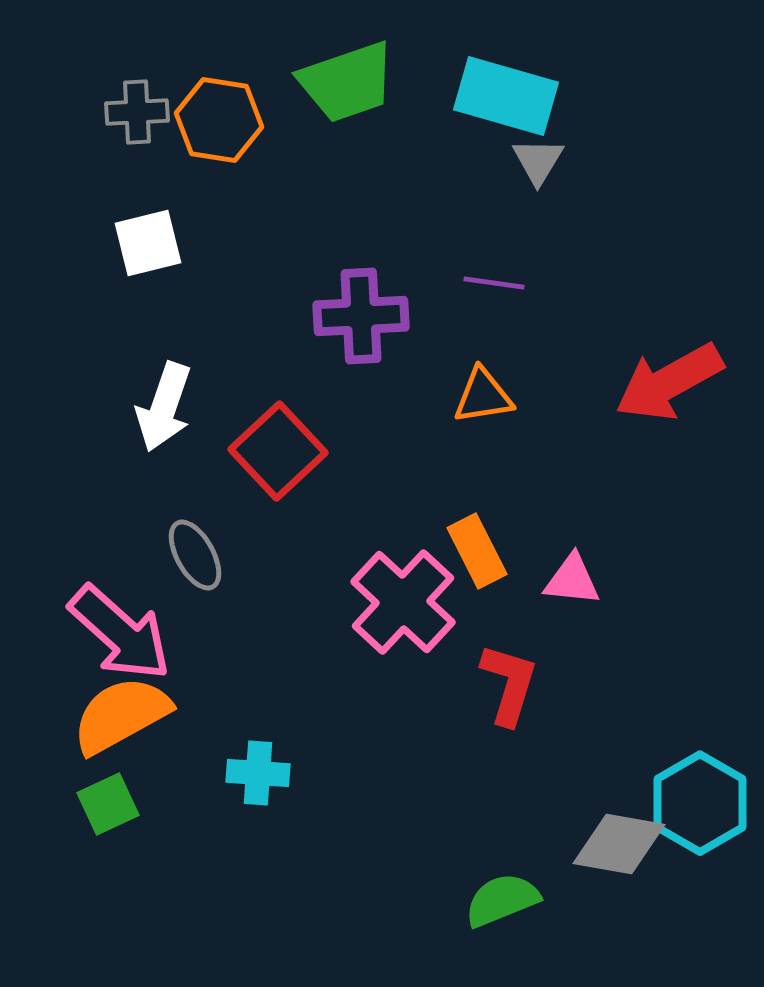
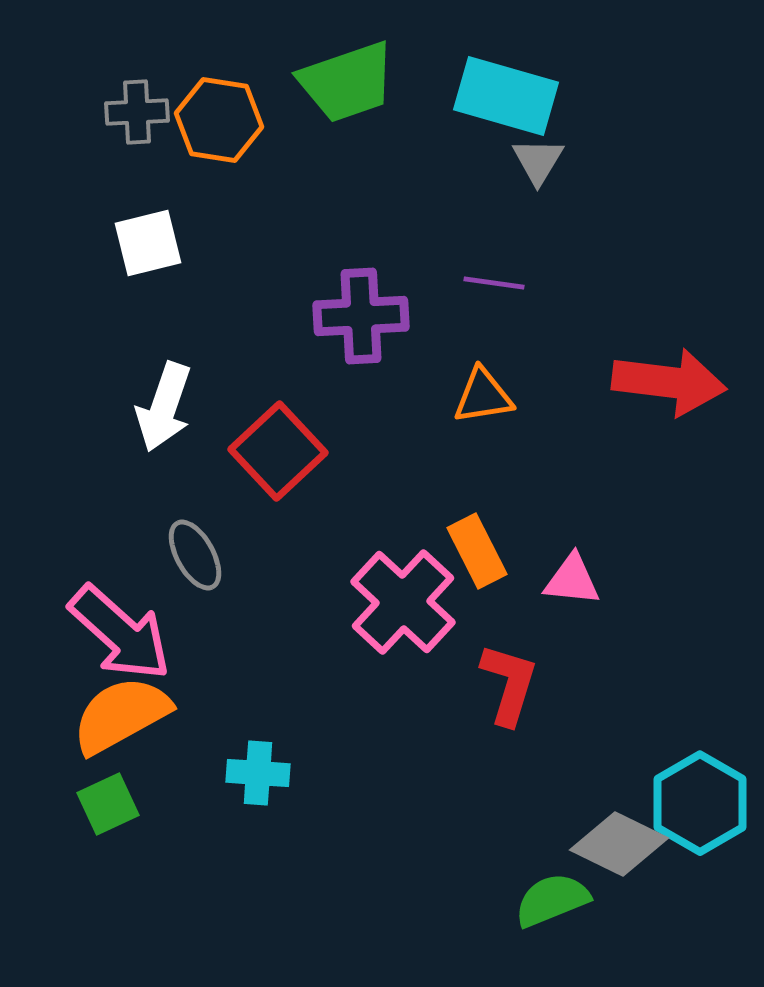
red arrow: rotated 144 degrees counterclockwise
gray diamond: rotated 16 degrees clockwise
green semicircle: moved 50 px right
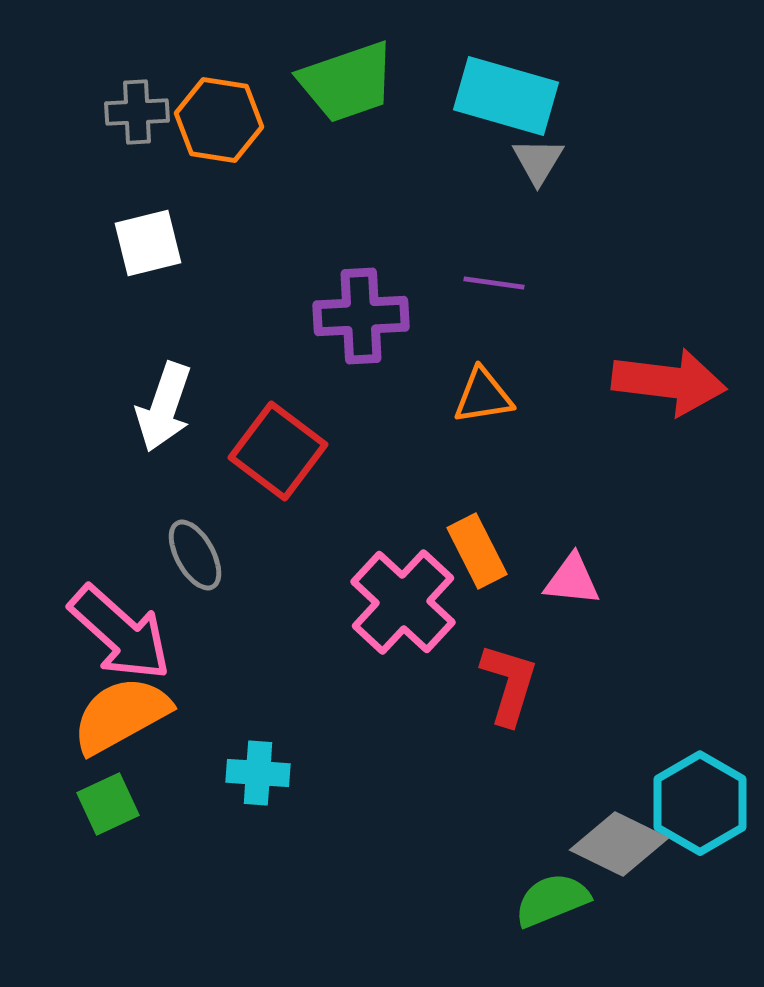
red square: rotated 10 degrees counterclockwise
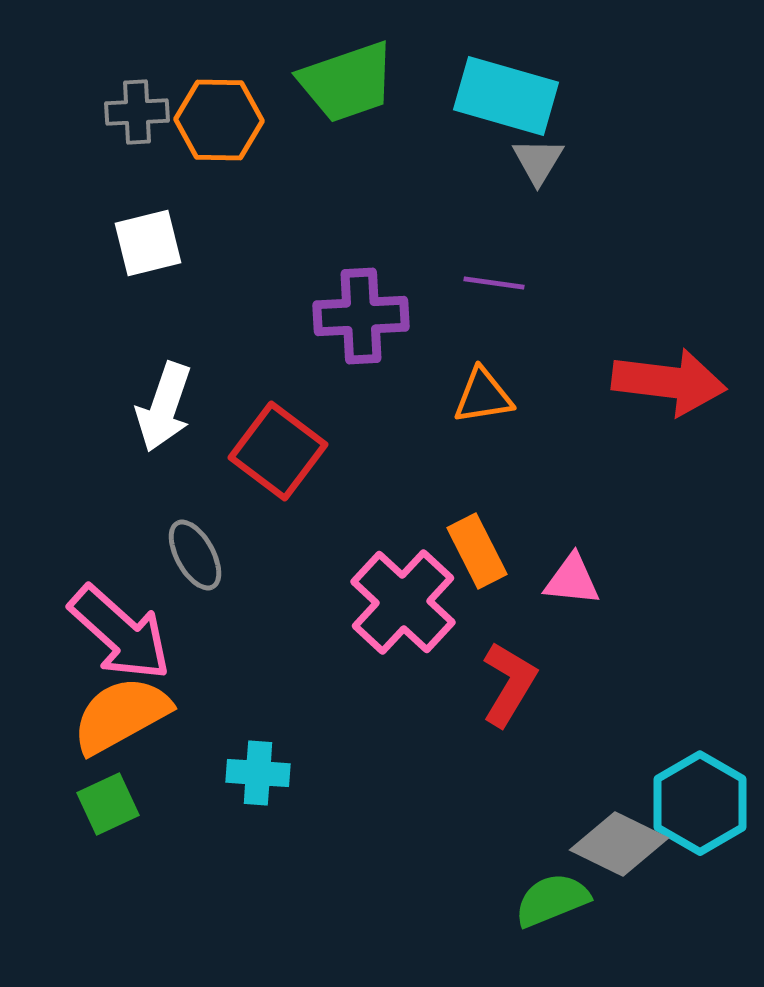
orange hexagon: rotated 8 degrees counterclockwise
red L-shape: rotated 14 degrees clockwise
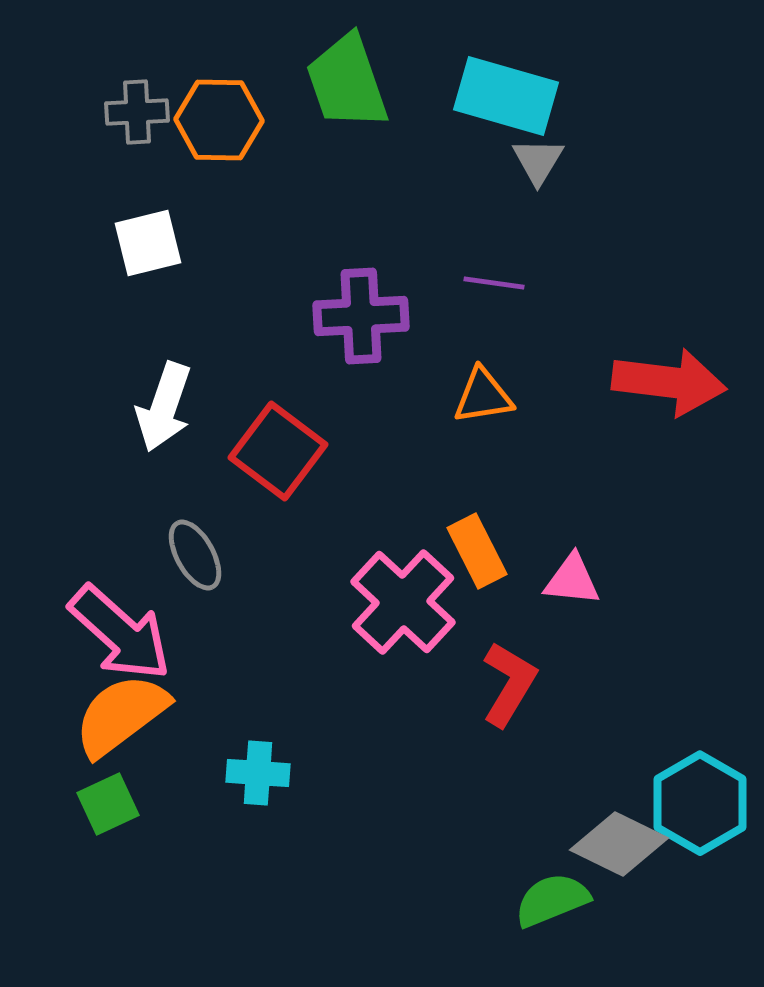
green trapezoid: rotated 90 degrees clockwise
orange semicircle: rotated 8 degrees counterclockwise
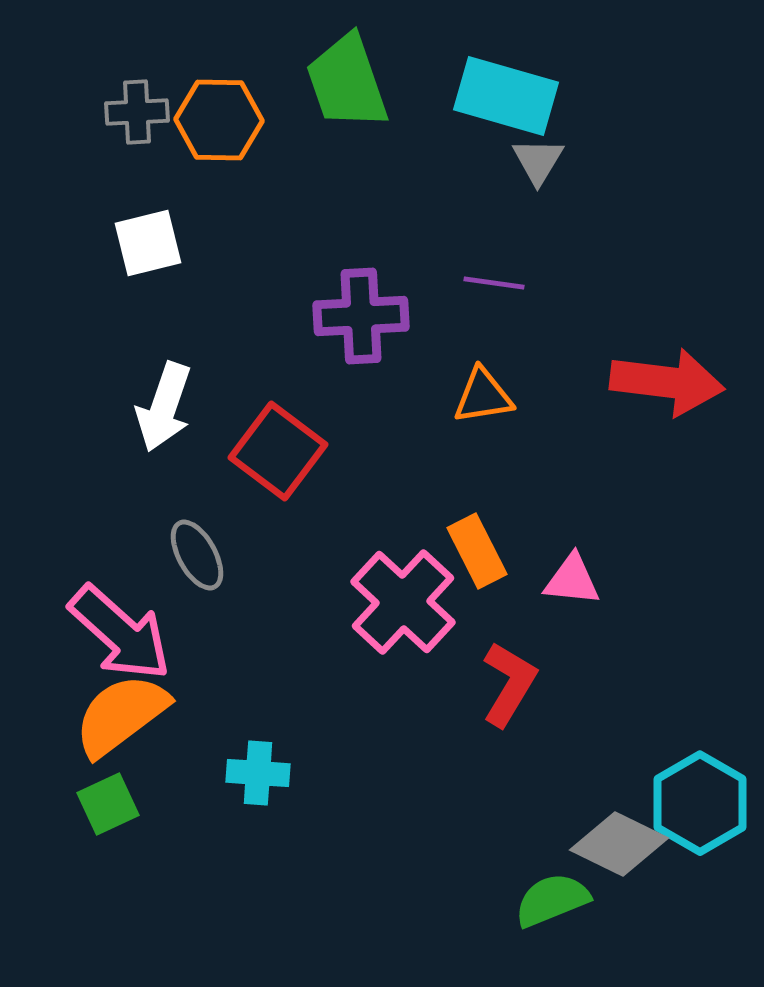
red arrow: moved 2 px left
gray ellipse: moved 2 px right
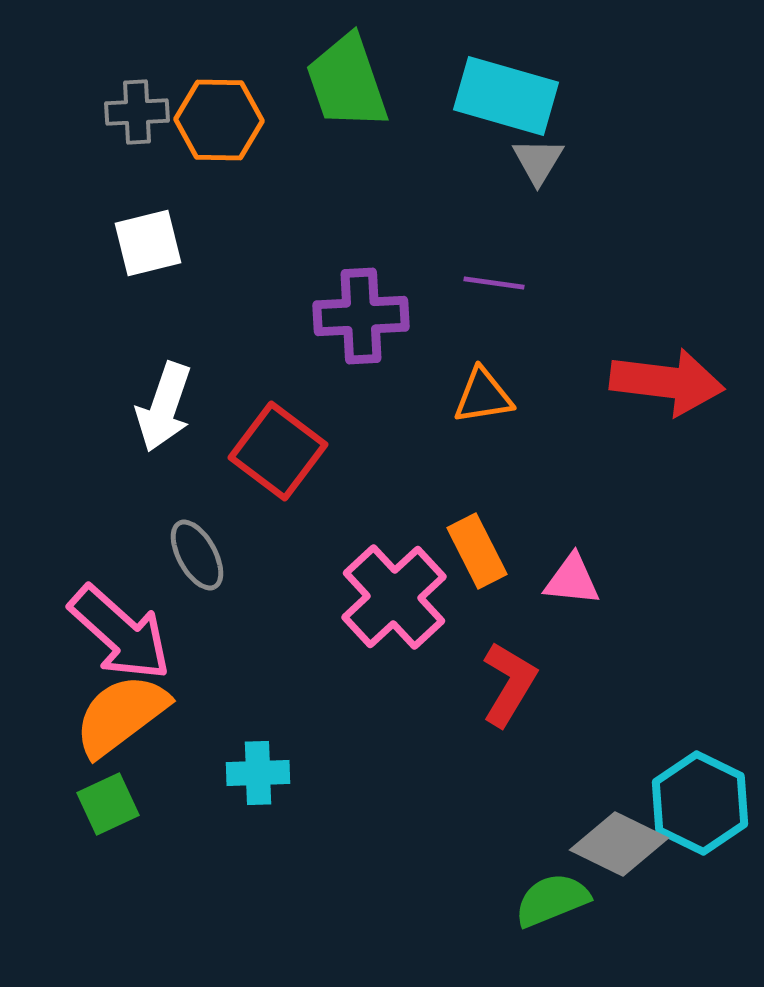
pink cross: moved 9 px left, 5 px up; rotated 4 degrees clockwise
cyan cross: rotated 6 degrees counterclockwise
cyan hexagon: rotated 4 degrees counterclockwise
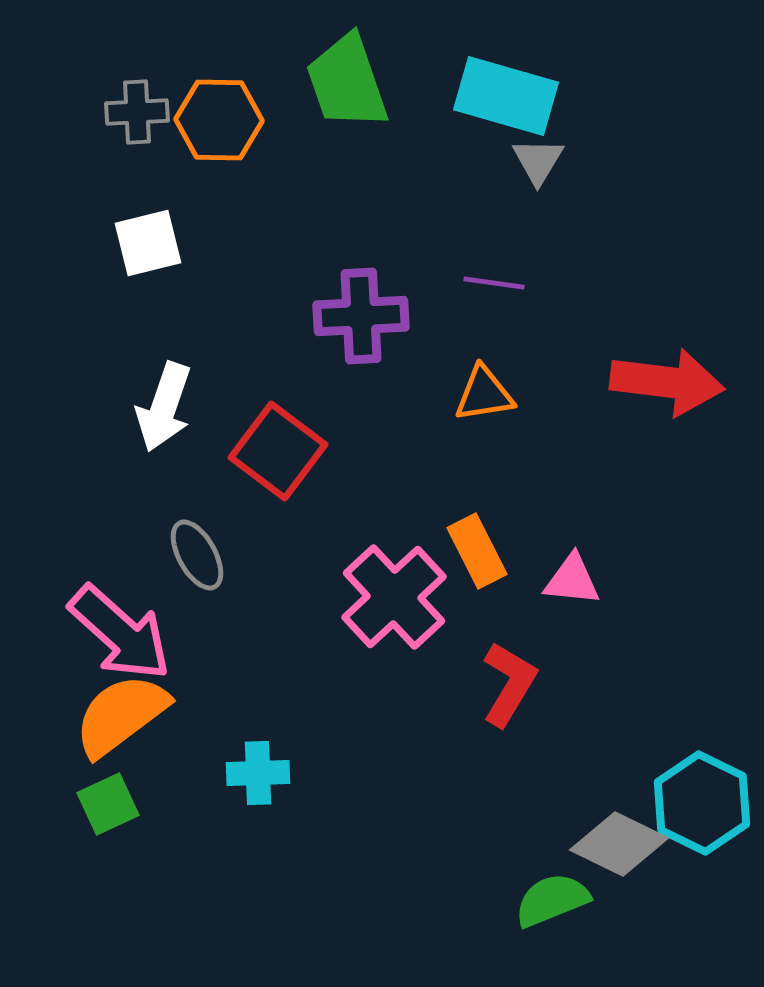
orange triangle: moved 1 px right, 2 px up
cyan hexagon: moved 2 px right
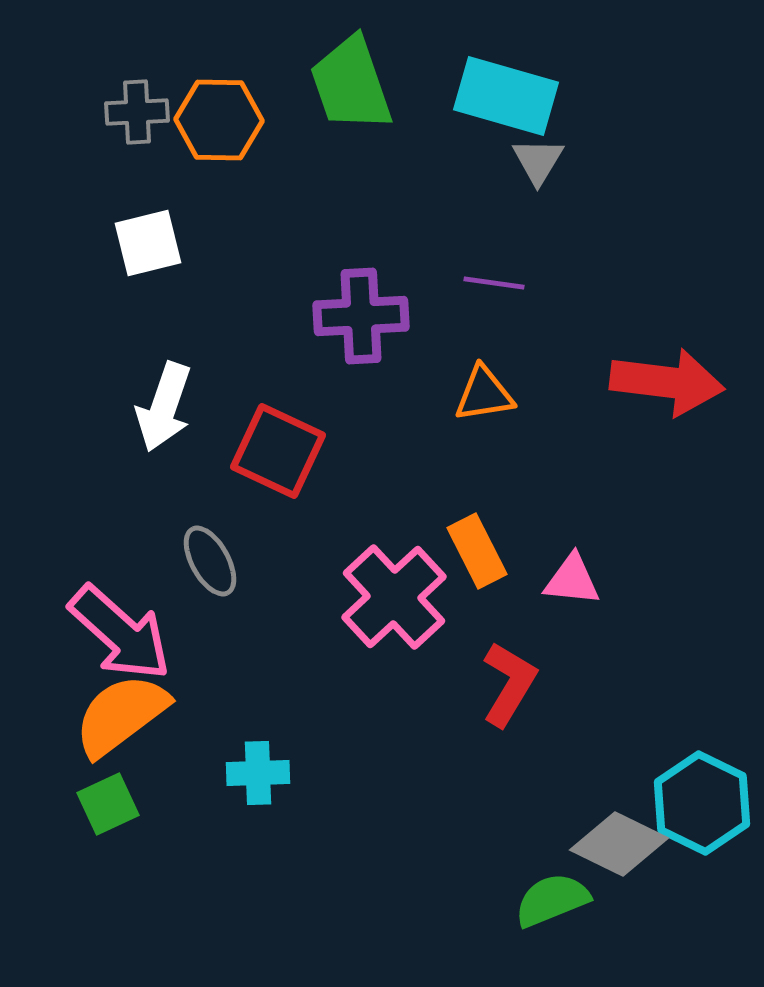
green trapezoid: moved 4 px right, 2 px down
red square: rotated 12 degrees counterclockwise
gray ellipse: moved 13 px right, 6 px down
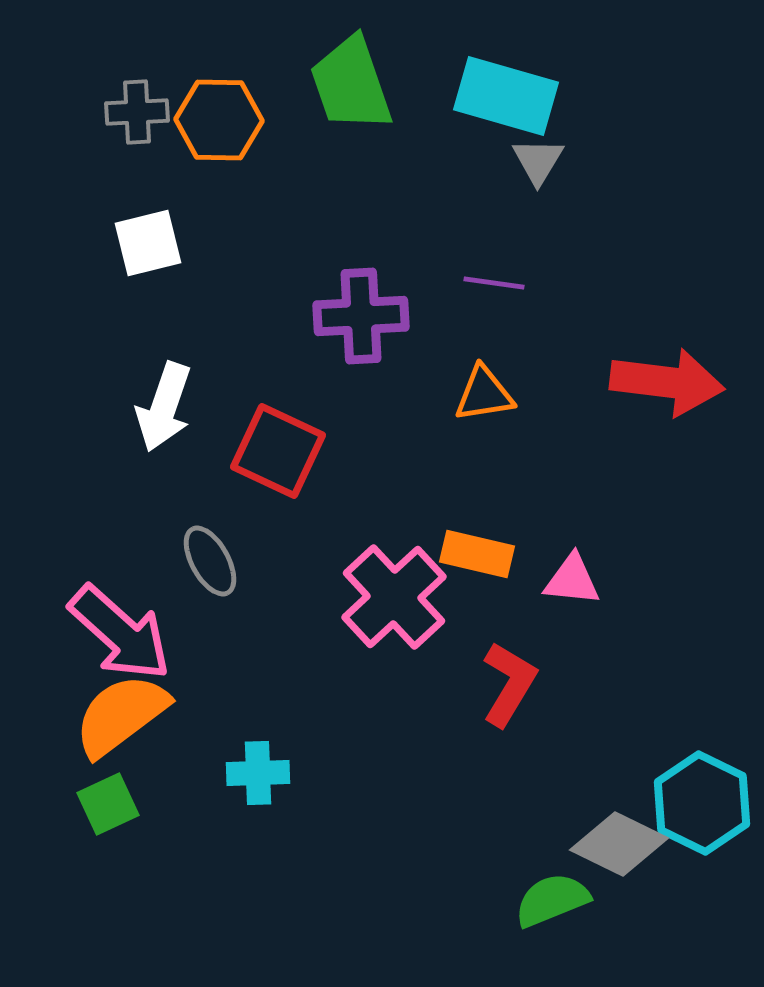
orange rectangle: moved 3 px down; rotated 50 degrees counterclockwise
